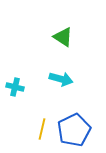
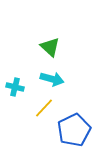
green triangle: moved 13 px left, 10 px down; rotated 10 degrees clockwise
cyan arrow: moved 9 px left
yellow line: moved 2 px right, 21 px up; rotated 30 degrees clockwise
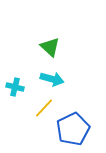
blue pentagon: moved 1 px left, 1 px up
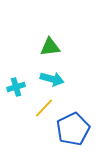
green triangle: rotated 50 degrees counterclockwise
cyan cross: moved 1 px right; rotated 30 degrees counterclockwise
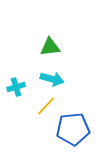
yellow line: moved 2 px right, 2 px up
blue pentagon: rotated 20 degrees clockwise
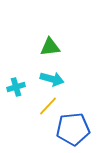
yellow line: moved 2 px right
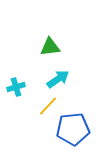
cyan arrow: moved 6 px right; rotated 50 degrees counterclockwise
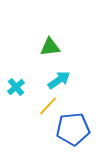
cyan arrow: moved 1 px right, 1 px down
cyan cross: rotated 24 degrees counterclockwise
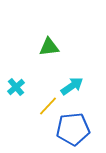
green triangle: moved 1 px left
cyan arrow: moved 13 px right, 6 px down
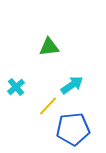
cyan arrow: moved 1 px up
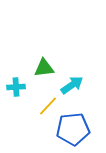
green triangle: moved 5 px left, 21 px down
cyan cross: rotated 36 degrees clockwise
